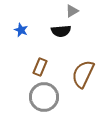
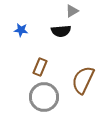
blue star: rotated 16 degrees counterclockwise
brown semicircle: moved 6 px down
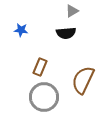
black semicircle: moved 5 px right, 2 px down
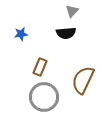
gray triangle: rotated 16 degrees counterclockwise
blue star: moved 4 px down; rotated 16 degrees counterclockwise
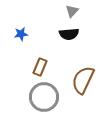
black semicircle: moved 3 px right, 1 px down
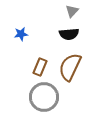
brown semicircle: moved 13 px left, 13 px up
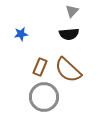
brown semicircle: moved 2 px left, 3 px down; rotated 72 degrees counterclockwise
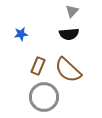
brown rectangle: moved 2 px left, 1 px up
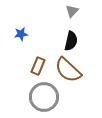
black semicircle: moved 2 px right, 7 px down; rotated 72 degrees counterclockwise
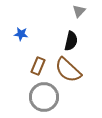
gray triangle: moved 7 px right
blue star: rotated 16 degrees clockwise
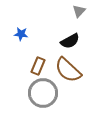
black semicircle: moved 1 px left; rotated 48 degrees clockwise
gray circle: moved 1 px left, 4 px up
